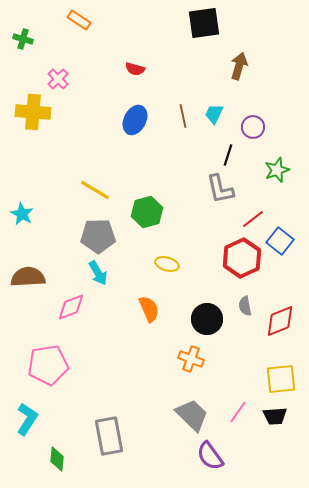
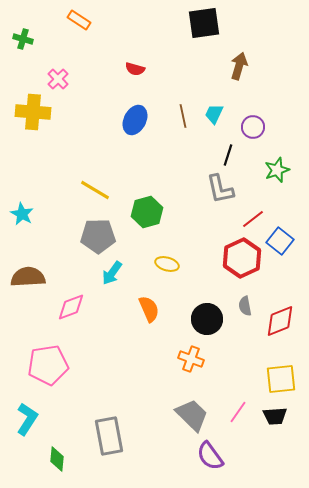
cyan arrow: moved 14 px right; rotated 65 degrees clockwise
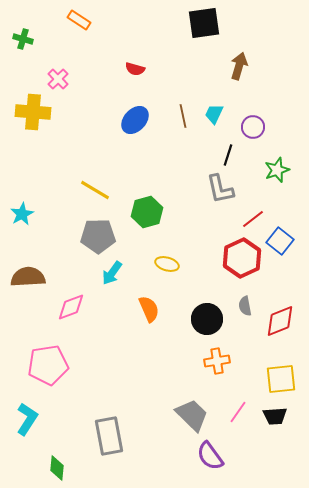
blue ellipse: rotated 16 degrees clockwise
cyan star: rotated 15 degrees clockwise
orange cross: moved 26 px right, 2 px down; rotated 30 degrees counterclockwise
green diamond: moved 9 px down
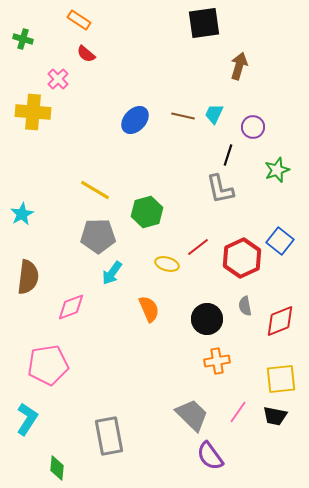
red semicircle: moved 49 px left, 15 px up; rotated 24 degrees clockwise
brown line: rotated 65 degrees counterclockwise
red line: moved 55 px left, 28 px down
brown semicircle: rotated 100 degrees clockwise
black trapezoid: rotated 15 degrees clockwise
